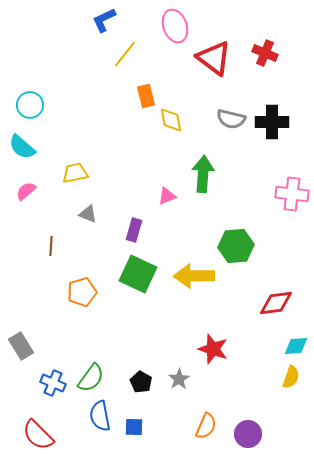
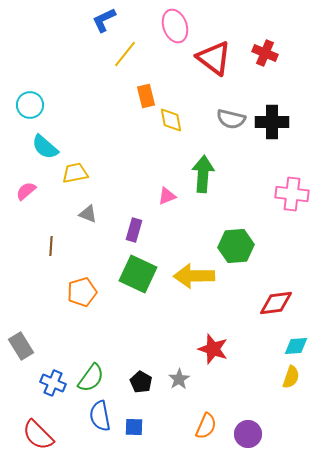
cyan semicircle: moved 23 px right
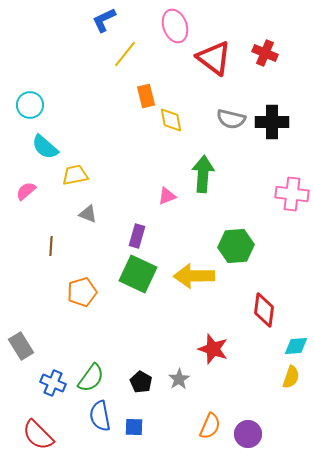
yellow trapezoid: moved 2 px down
purple rectangle: moved 3 px right, 6 px down
red diamond: moved 12 px left, 7 px down; rotated 76 degrees counterclockwise
orange semicircle: moved 4 px right
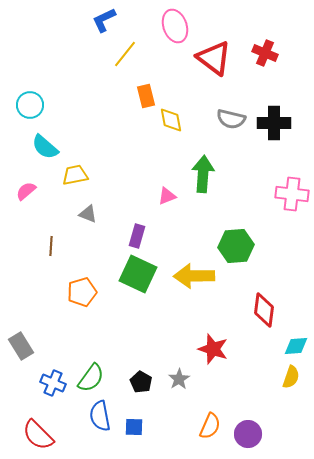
black cross: moved 2 px right, 1 px down
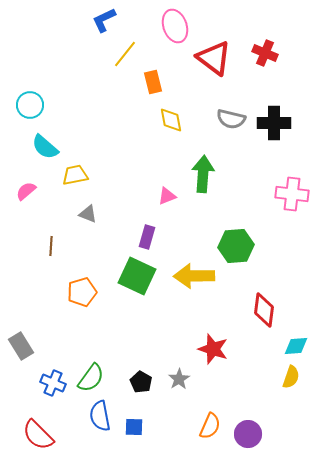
orange rectangle: moved 7 px right, 14 px up
purple rectangle: moved 10 px right, 1 px down
green square: moved 1 px left, 2 px down
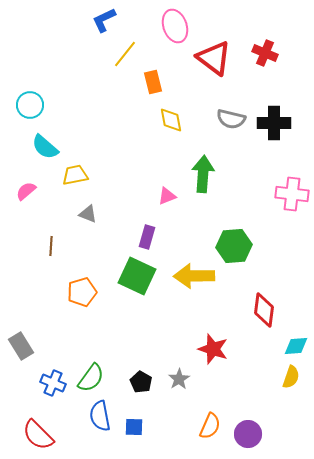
green hexagon: moved 2 px left
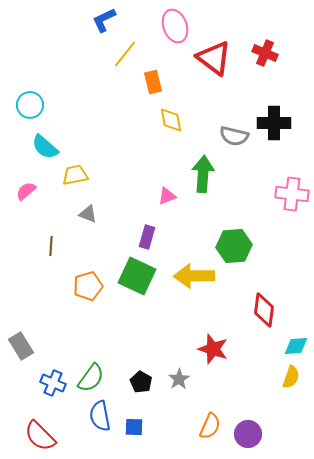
gray semicircle: moved 3 px right, 17 px down
orange pentagon: moved 6 px right, 6 px up
red semicircle: moved 2 px right, 1 px down
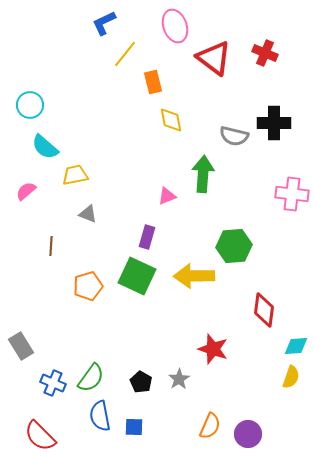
blue L-shape: moved 3 px down
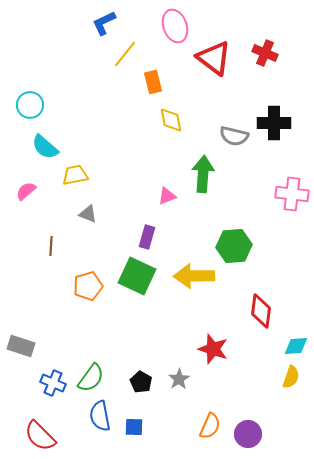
red diamond: moved 3 px left, 1 px down
gray rectangle: rotated 40 degrees counterclockwise
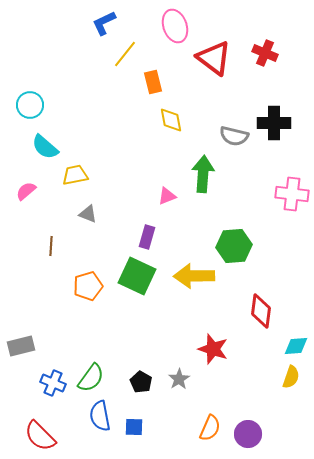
gray rectangle: rotated 32 degrees counterclockwise
orange semicircle: moved 2 px down
